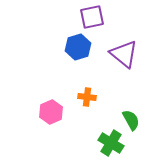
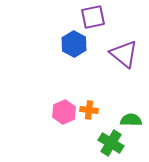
purple square: moved 1 px right
blue hexagon: moved 4 px left, 3 px up; rotated 15 degrees counterclockwise
orange cross: moved 2 px right, 13 px down
pink hexagon: moved 13 px right
green semicircle: rotated 60 degrees counterclockwise
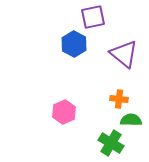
orange cross: moved 30 px right, 11 px up
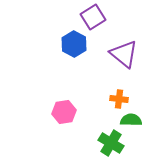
purple square: rotated 20 degrees counterclockwise
pink hexagon: rotated 15 degrees clockwise
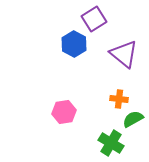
purple square: moved 1 px right, 2 px down
green semicircle: moved 2 px right, 1 px up; rotated 30 degrees counterclockwise
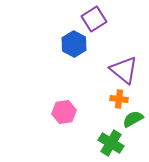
purple triangle: moved 16 px down
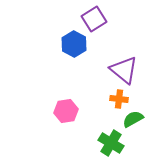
pink hexagon: moved 2 px right, 1 px up
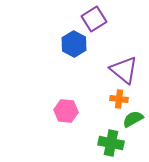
pink hexagon: rotated 15 degrees clockwise
green cross: rotated 20 degrees counterclockwise
